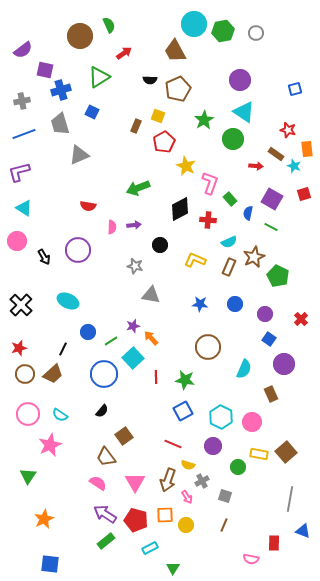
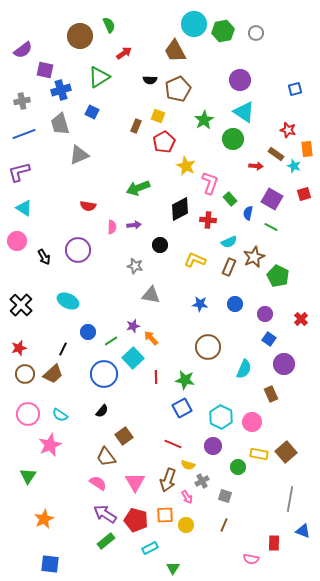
blue square at (183, 411): moved 1 px left, 3 px up
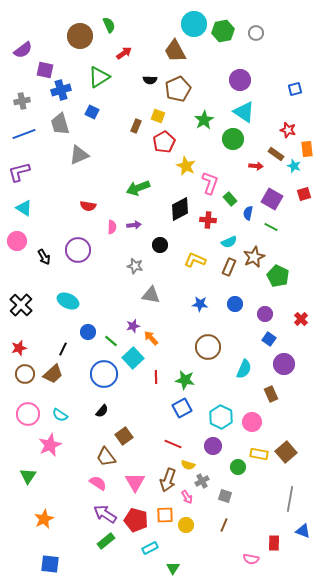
green line at (111, 341): rotated 72 degrees clockwise
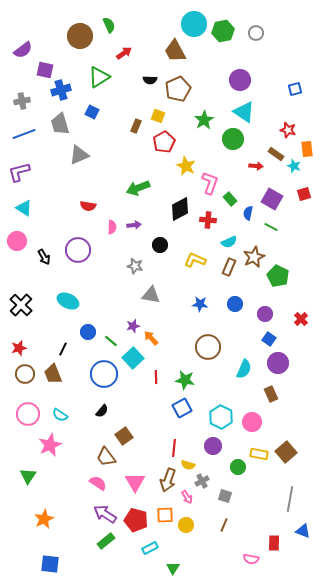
purple circle at (284, 364): moved 6 px left, 1 px up
brown trapezoid at (53, 374): rotated 110 degrees clockwise
red line at (173, 444): moved 1 px right, 4 px down; rotated 72 degrees clockwise
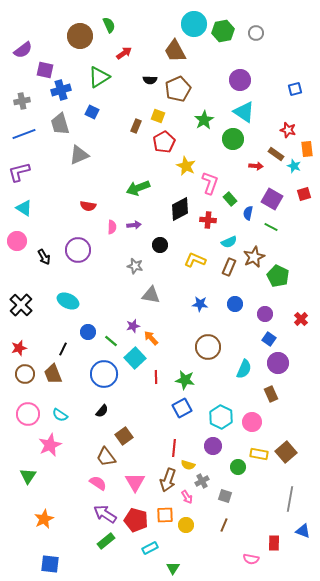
cyan square at (133, 358): moved 2 px right
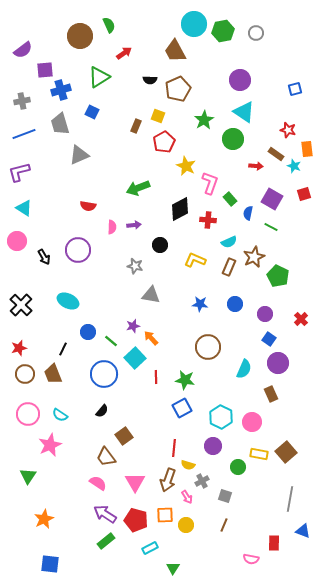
purple square at (45, 70): rotated 18 degrees counterclockwise
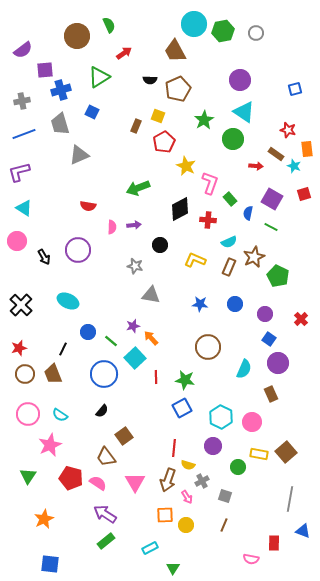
brown circle at (80, 36): moved 3 px left
red pentagon at (136, 520): moved 65 px left, 42 px up
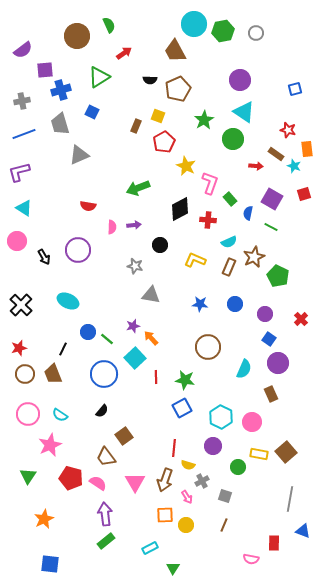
green line at (111, 341): moved 4 px left, 2 px up
brown arrow at (168, 480): moved 3 px left
purple arrow at (105, 514): rotated 50 degrees clockwise
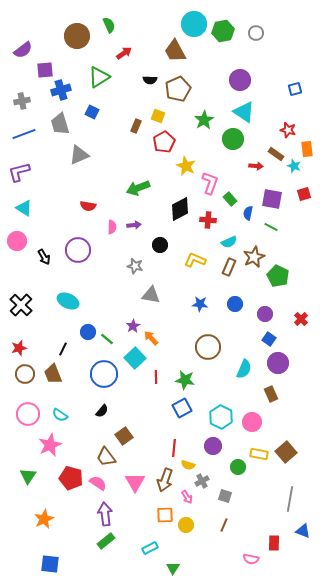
purple square at (272, 199): rotated 20 degrees counterclockwise
purple star at (133, 326): rotated 16 degrees counterclockwise
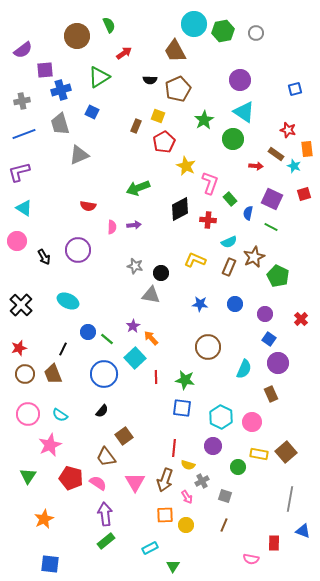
purple square at (272, 199): rotated 15 degrees clockwise
black circle at (160, 245): moved 1 px right, 28 px down
blue square at (182, 408): rotated 36 degrees clockwise
green triangle at (173, 568): moved 2 px up
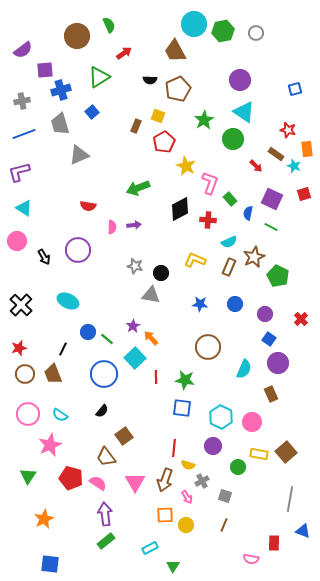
blue square at (92, 112): rotated 24 degrees clockwise
red arrow at (256, 166): rotated 40 degrees clockwise
